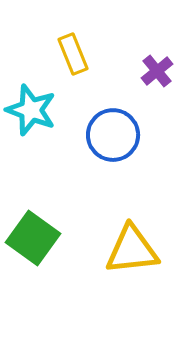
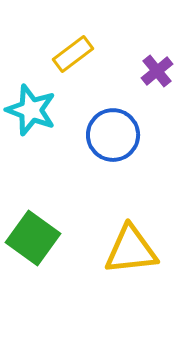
yellow rectangle: rotated 75 degrees clockwise
yellow triangle: moved 1 px left
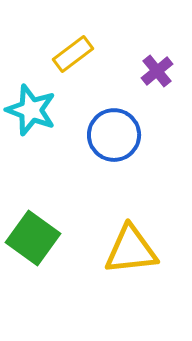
blue circle: moved 1 px right
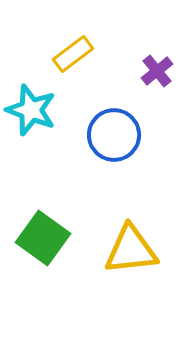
green square: moved 10 px right
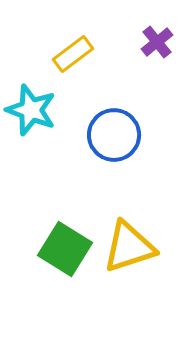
purple cross: moved 29 px up
green square: moved 22 px right, 11 px down; rotated 4 degrees counterclockwise
yellow triangle: moved 2 px left, 3 px up; rotated 12 degrees counterclockwise
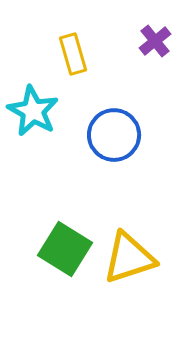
purple cross: moved 2 px left, 1 px up
yellow rectangle: rotated 69 degrees counterclockwise
cyan star: moved 2 px right, 1 px down; rotated 9 degrees clockwise
yellow triangle: moved 11 px down
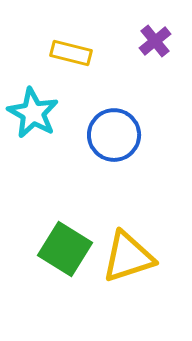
yellow rectangle: moved 2 px left, 1 px up; rotated 60 degrees counterclockwise
cyan star: moved 2 px down
yellow triangle: moved 1 px left, 1 px up
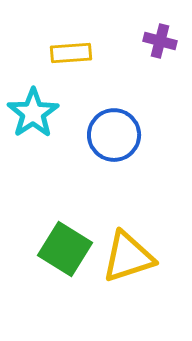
purple cross: moved 5 px right; rotated 36 degrees counterclockwise
yellow rectangle: rotated 18 degrees counterclockwise
cyan star: rotated 9 degrees clockwise
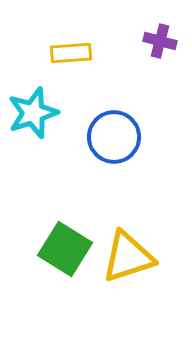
cyan star: rotated 15 degrees clockwise
blue circle: moved 2 px down
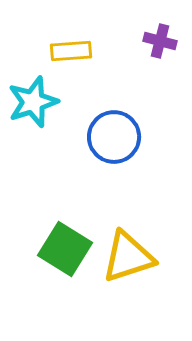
yellow rectangle: moved 2 px up
cyan star: moved 11 px up
